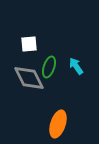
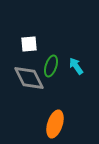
green ellipse: moved 2 px right, 1 px up
orange ellipse: moved 3 px left
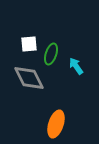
green ellipse: moved 12 px up
orange ellipse: moved 1 px right
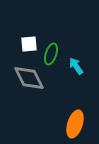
orange ellipse: moved 19 px right
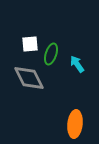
white square: moved 1 px right
cyan arrow: moved 1 px right, 2 px up
orange ellipse: rotated 12 degrees counterclockwise
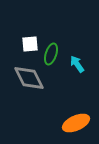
orange ellipse: moved 1 px right, 1 px up; rotated 60 degrees clockwise
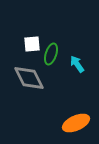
white square: moved 2 px right
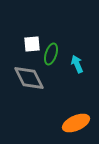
cyan arrow: rotated 12 degrees clockwise
